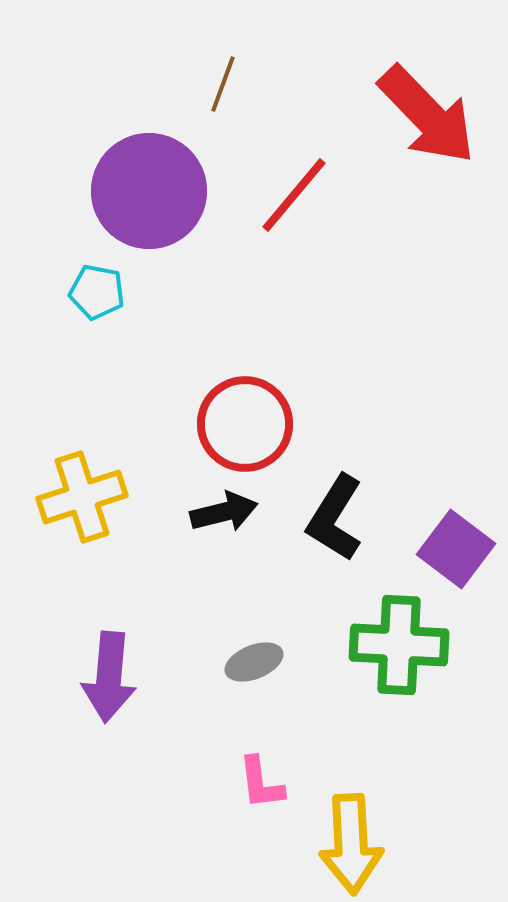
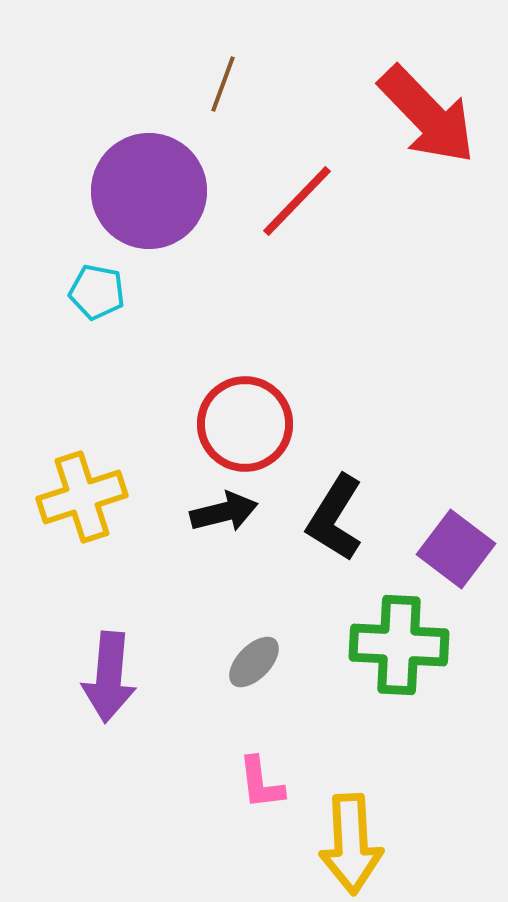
red line: moved 3 px right, 6 px down; rotated 4 degrees clockwise
gray ellipse: rotated 24 degrees counterclockwise
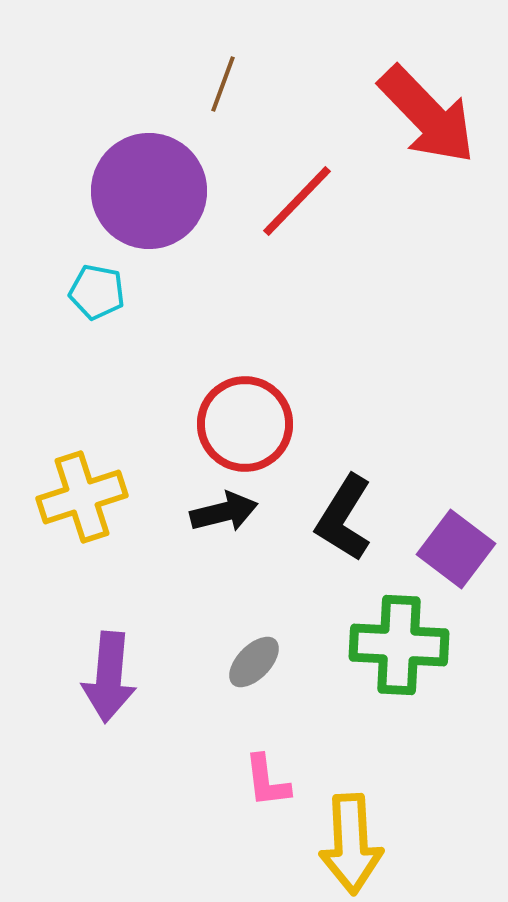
black L-shape: moved 9 px right
pink L-shape: moved 6 px right, 2 px up
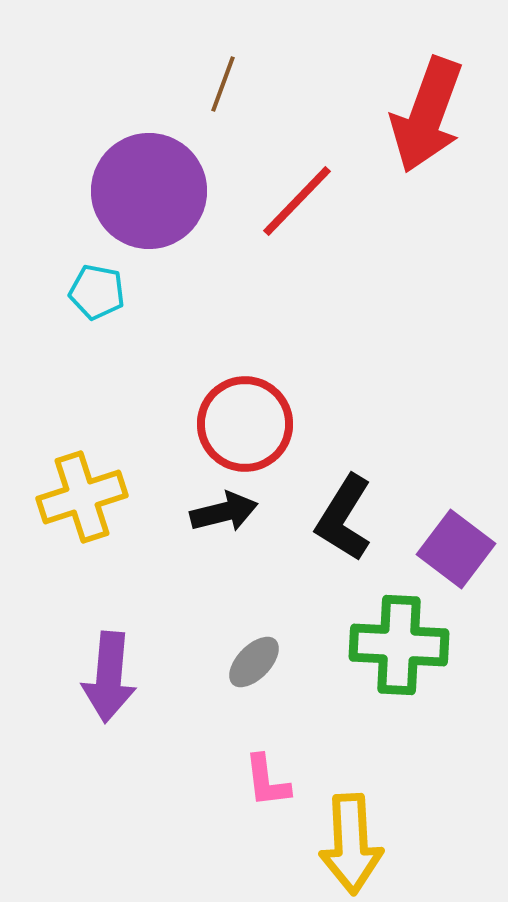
red arrow: rotated 64 degrees clockwise
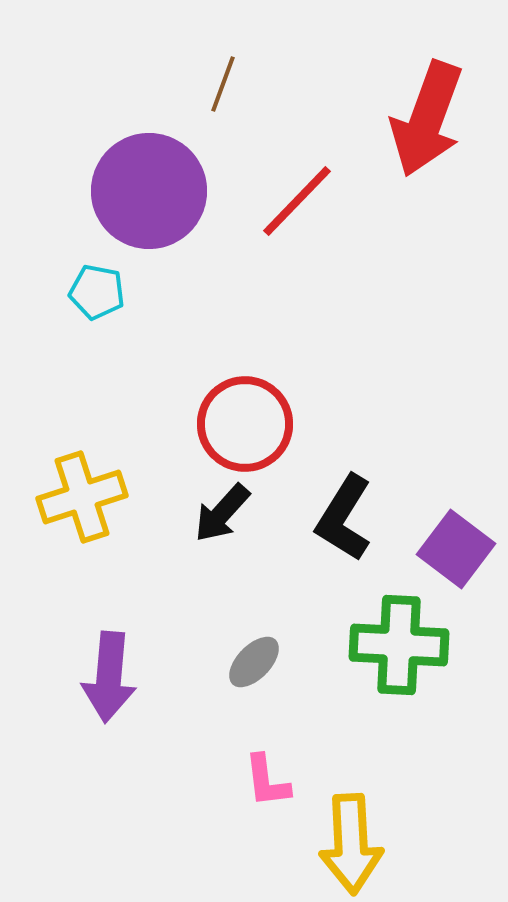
red arrow: moved 4 px down
black arrow: moved 2 px left, 1 px down; rotated 146 degrees clockwise
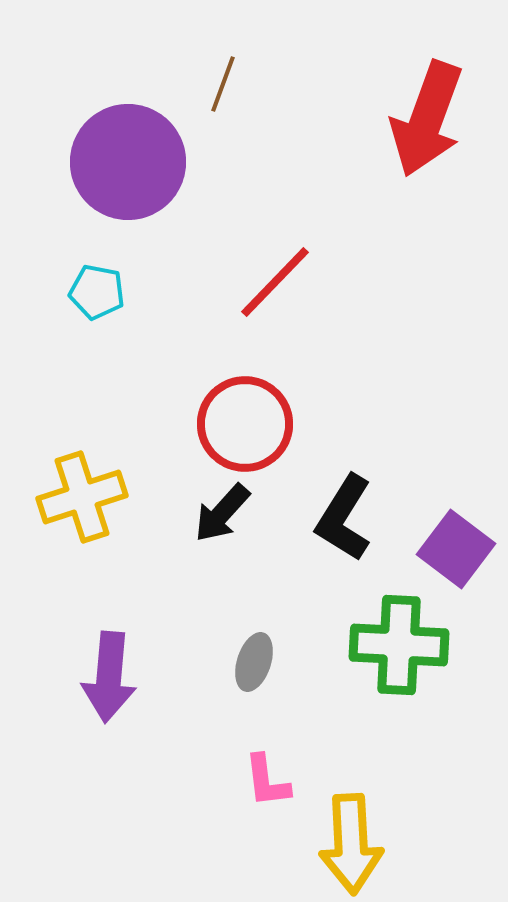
purple circle: moved 21 px left, 29 px up
red line: moved 22 px left, 81 px down
gray ellipse: rotated 26 degrees counterclockwise
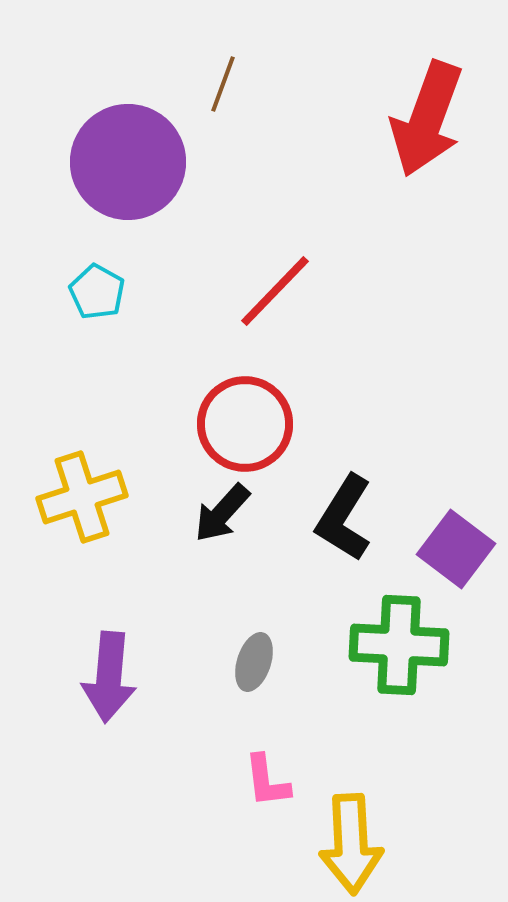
red line: moved 9 px down
cyan pentagon: rotated 18 degrees clockwise
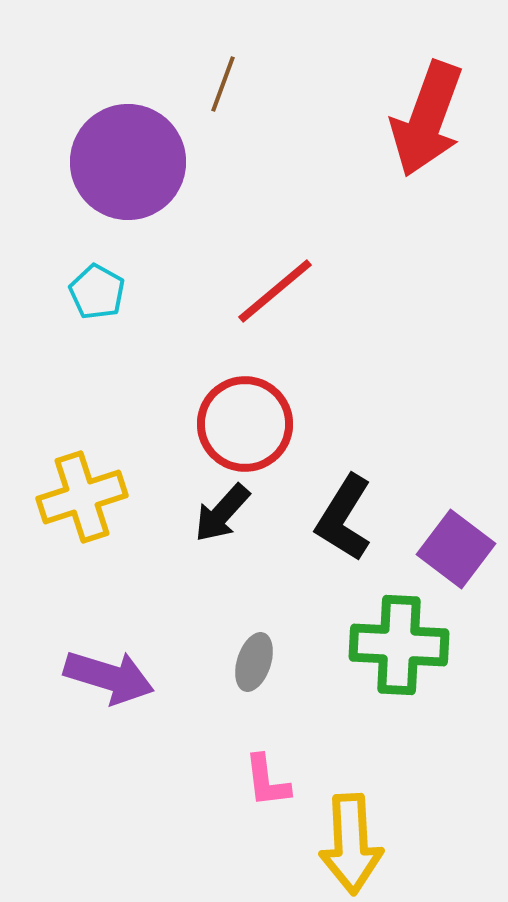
red line: rotated 6 degrees clockwise
purple arrow: rotated 78 degrees counterclockwise
